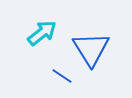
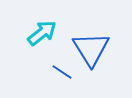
blue line: moved 4 px up
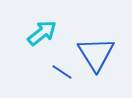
blue triangle: moved 5 px right, 5 px down
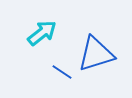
blue triangle: rotated 45 degrees clockwise
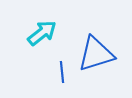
blue line: rotated 50 degrees clockwise
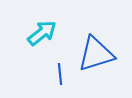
blue line: moved 2 px left, 2 px down
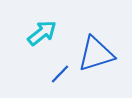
blue line: rotated 50 degrees clockwise
